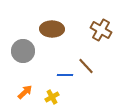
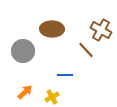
brown line: moved 16 px up
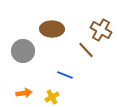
blue line: rotated 21 degrees clockwise
orange arrow: moved 1 px left, 1 px down; rotated 35 degrees clockwise
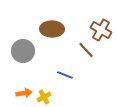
yellow cross: moved 8 px left
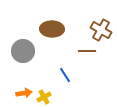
brown line: moved 1 px right, 1 px down; rotated 48 degrees counterclockwise
blue line: rotated 35 degrees clockwise
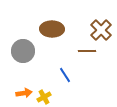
brown cross: rotated 15 degrees clockwise
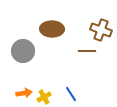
brown cross: rotated 25 degrees counterclockwise
blue line: moved 6 px right, 19 px down
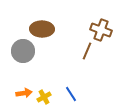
brown ellipse: moved 10 px left
brown line: rotated 66 degrees counterclockwise
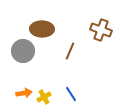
brown line: moved 17 px left
